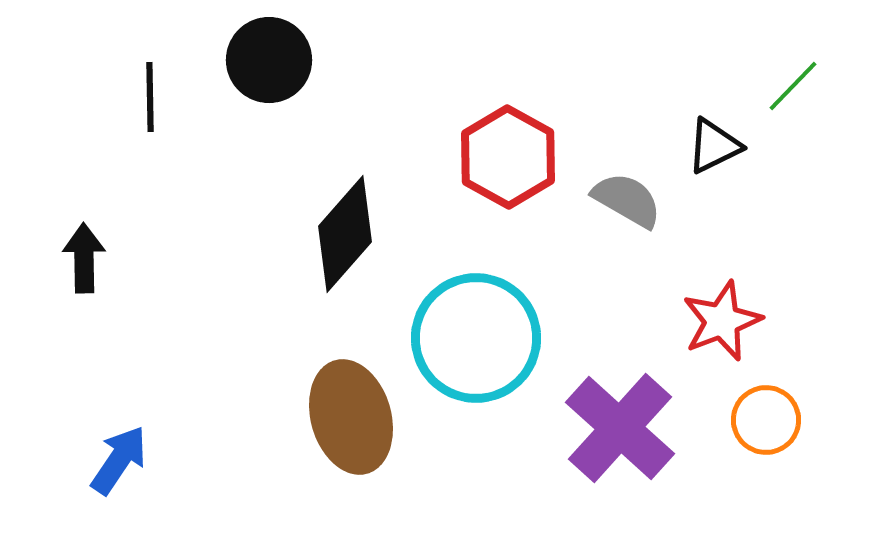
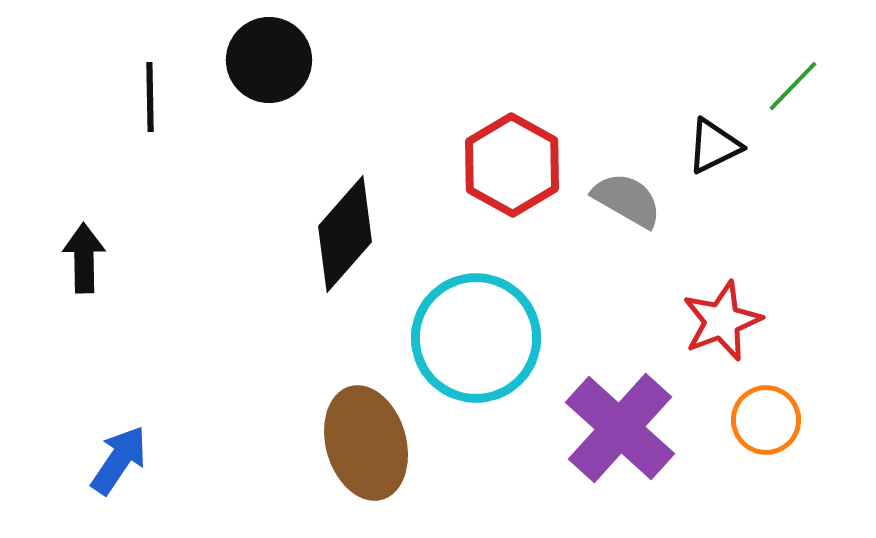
red hexagon: moved 4 px right, 8 px down
brown ellipse: moved 15 px right, 26 px down
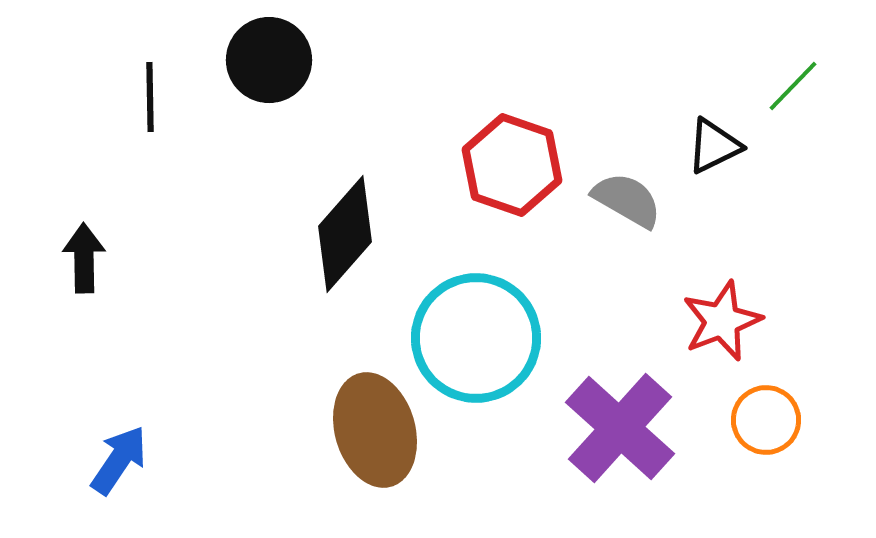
red hexagon: rotated 10 degrees counterclockwise
brown ellipse: moved 9 px right, 13 px up
